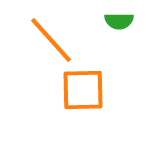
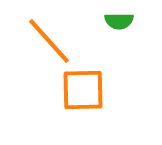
orange line: moved 2 px left, 1 px down
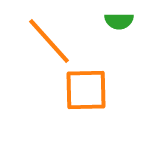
orange square: moved 3 px right
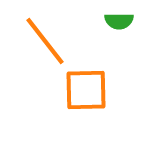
orange line: moved 4 px left; rotated 4 degrees clockwise
